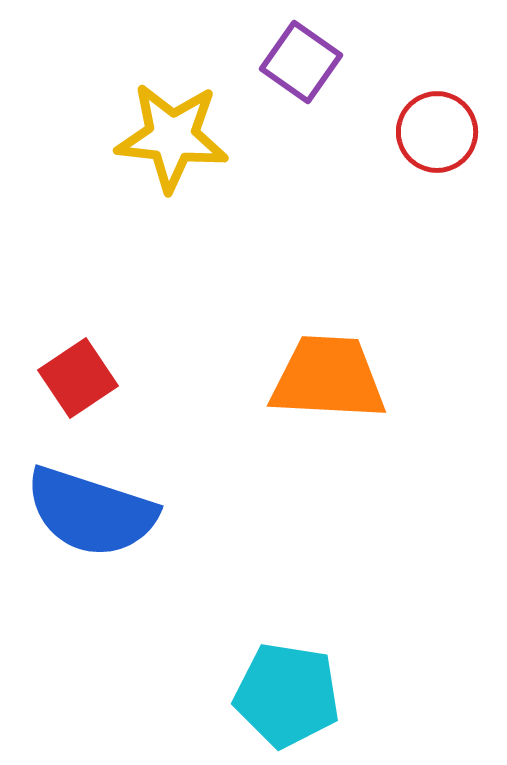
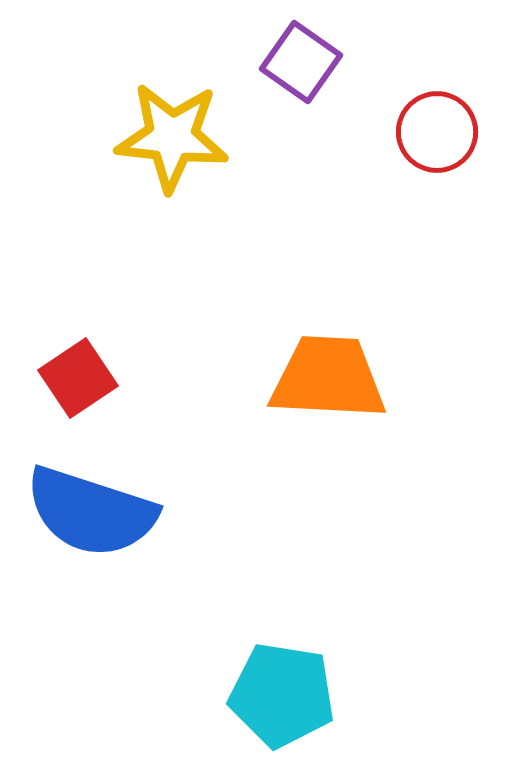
cyan pentagon: moved 5 px left
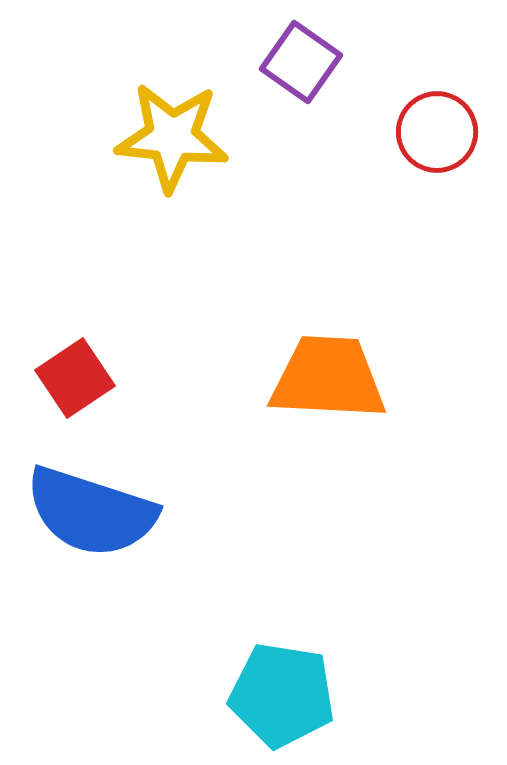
red square: moved 3 px left
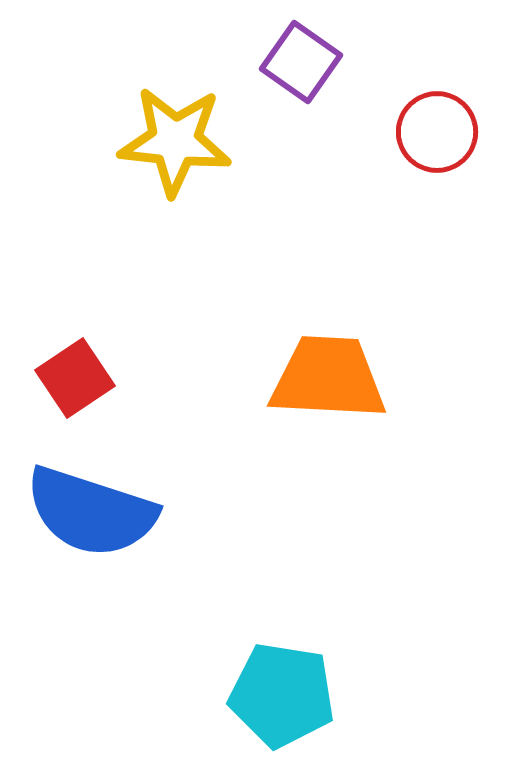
yellow star: moved 3 px right, 4 px down
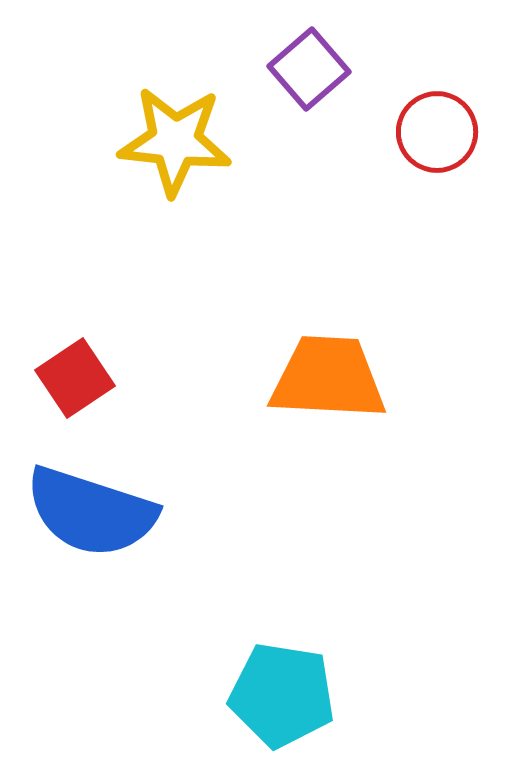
purple square: moved 8 px right, 7 px down; rotated 14 degrees clockwise
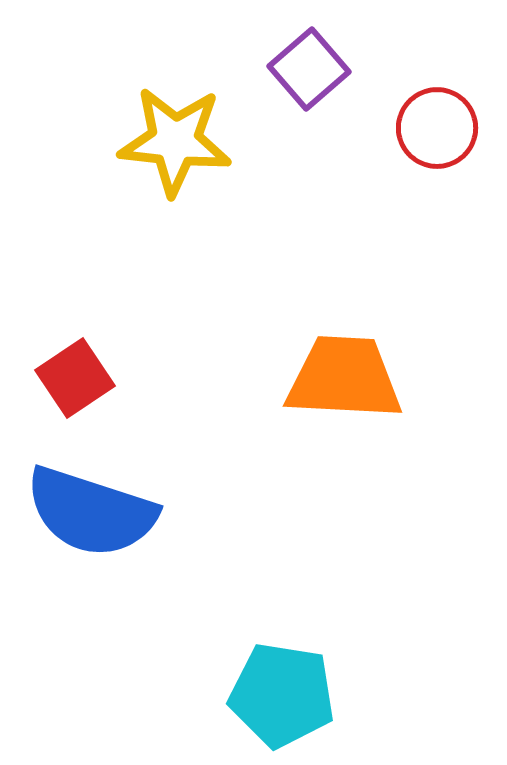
red circle: moved 4 px up
orange trapezoid: moved 16 px right
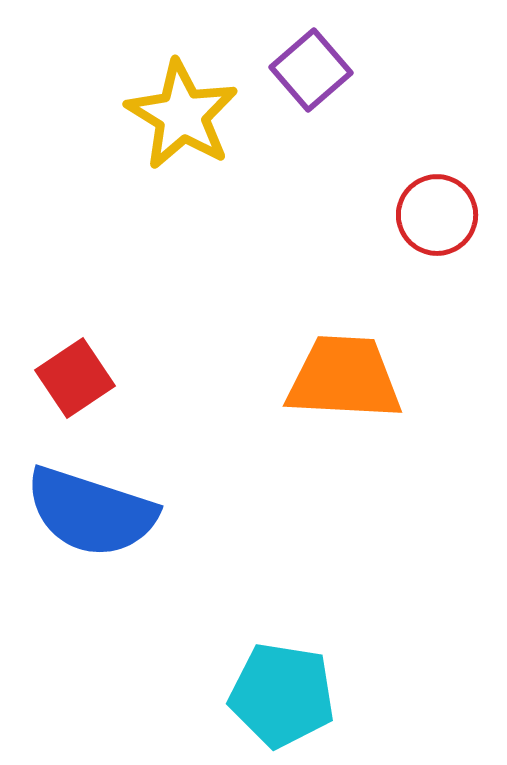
purple square: moved 2 px right, 1 px down
red circle: moved 87 px down
yellow star: moved 7 px right, 26 px up; rotated 25 degrees clockwise
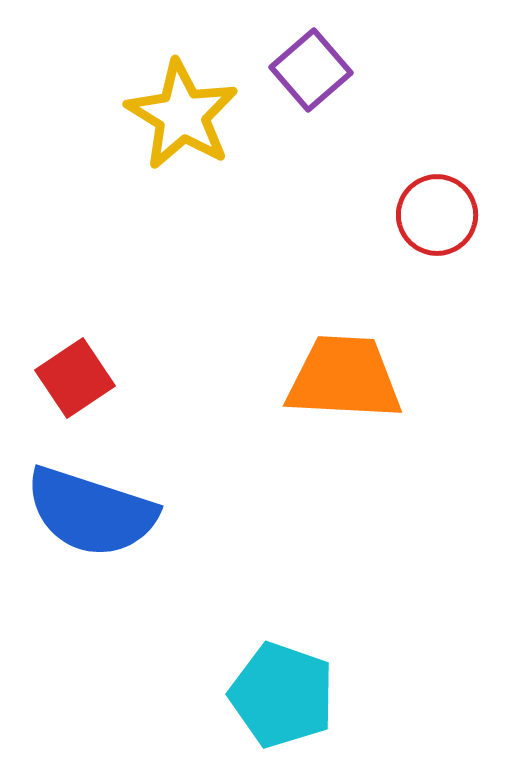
cyan pentagon: rotated 10 degrees clockwise
